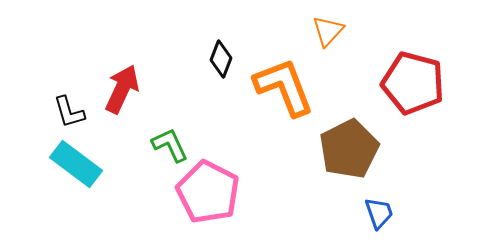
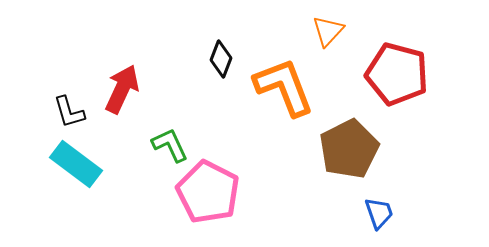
red pentagon: moved 16 px left, 9 px up
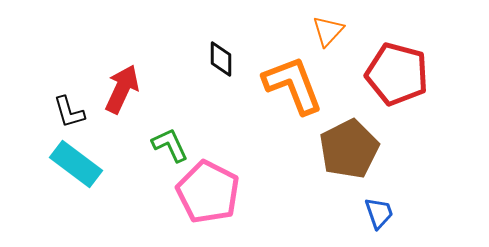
black diamond: rotated 21 degrees counterclockwise
orange L-shape: moved 9 px right, 2 px up
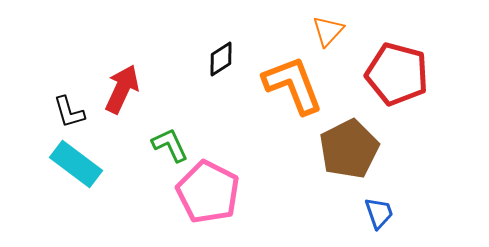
black diamond: rotated 57 degrees clockwise
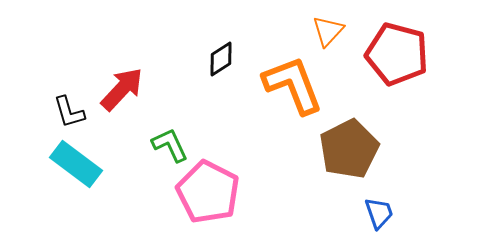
red pentagon: moved 20 px up
red arrow: rotated 18 degrees clockwise
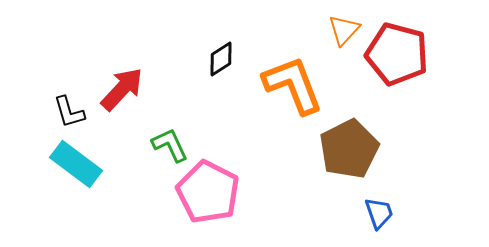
orange triangle: moved 16 px right, 1 px up
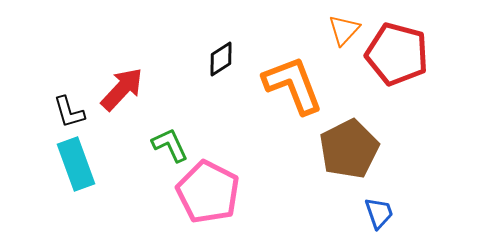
cyan rectangle: rotated 33 degrees clockwise
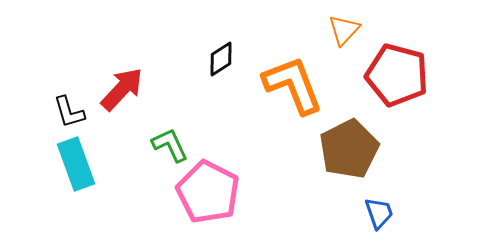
red pentagon: moved 21 px down
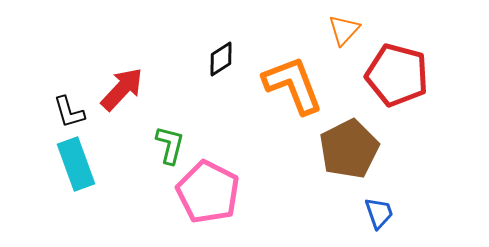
green L-shape: rotated 39 degrees clockwise
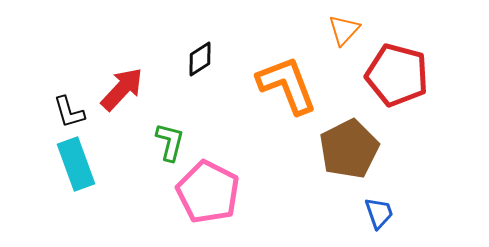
black diamond: moved 21 px left
orange L-shape: moved 6 px left
green L-shape: moved 3 px up
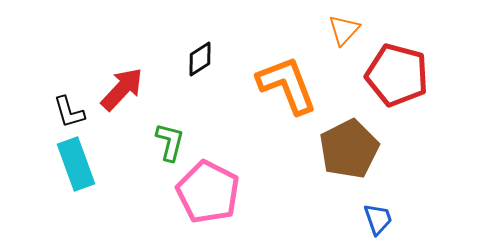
blue trapezoid: moved 1 px left, 6 px down
